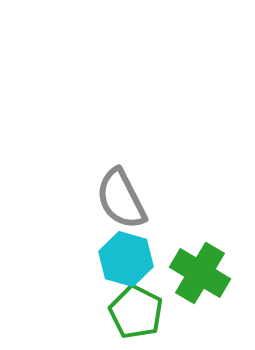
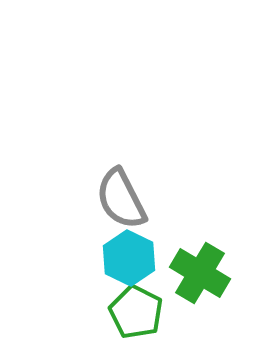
cyan hexagon: moved 3 px right, 1 px up; rotated 10 degrees clockwise
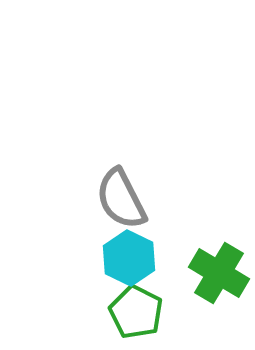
green cross: moved 19 px right
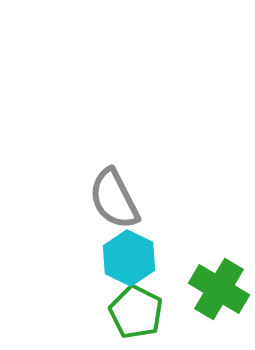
gray semicircle: moved 7 px left
green cross: moved 16 px down
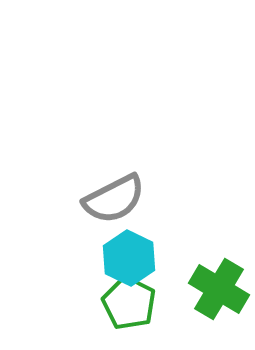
gray semicircle: rotated 90 degrees counterclockwise
green pentagon: moved 7 px left, 9 px up
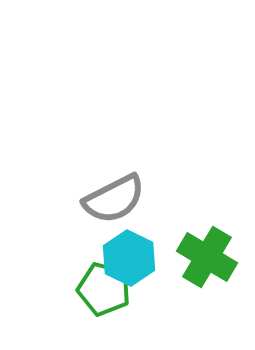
green cross: moved 12 px left, 32 px up
green pentagon: moved 25 px left, 14 px up; rotated 12 degrees counterclockwise
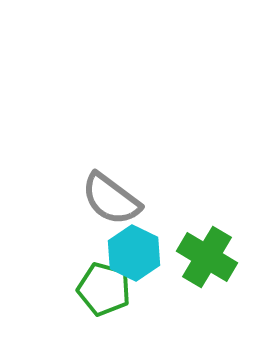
gray semicircle: moved 3 px left; rotated 64 degrees clockwise
cyan hexagon: moved 5 px right, 5 px up
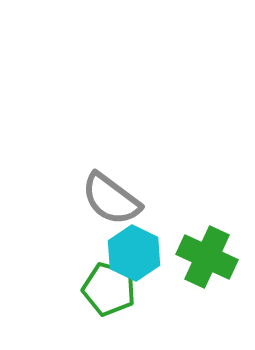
green cross: rotated 6 degrees counterclockwise
green pentagon: moved 5 px right
